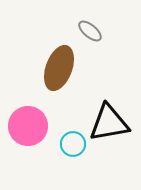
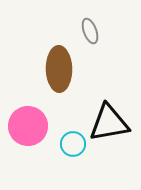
gray ellipse: rotated 30 degrees clockwise
brown ellipse: moved 1 px down; rotated 21 degrees counterclockwise
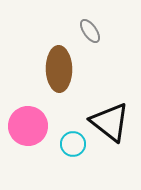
gray ellipse: rotated 15 degrees counterclockwise
black triangle: moved 1 px right, 1 px up; rotated 48 degrees clockwise
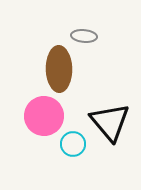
gray ellipse: moved 6 px left, 5 px down; rotated 50 degrees counterclockwise
black triangle: rotated 12 degrees clockwise
pink circle: moved 16 px right, 10 px up
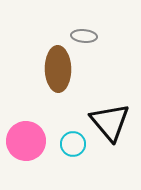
brown ellipse: moved 1 px left
pink circle: moved 18 px left, 25 px down
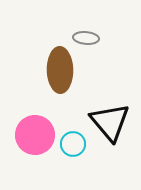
gray ellipse: moved 2 px right, 2 px down
brown ellipse: moved 2 px right, 1 px down
pink circle: moved 9 px right, 6 px up
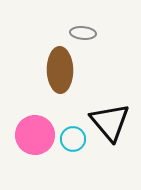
gray ellipse: moved 3 px left, 5 px up
cyan circle: moved 5 px up
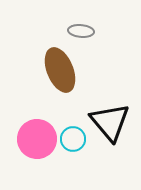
gray ellipse: moved 2 px left, 2 px up
brown ellipse: rotated 21 degrees counterclockwise
pink circle: moved 2 px right, 4 px down
